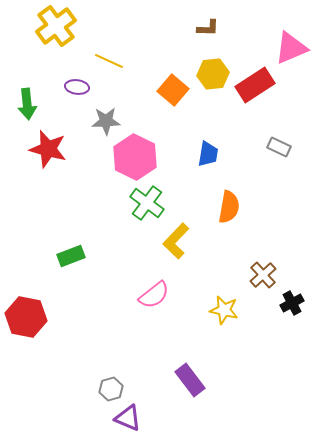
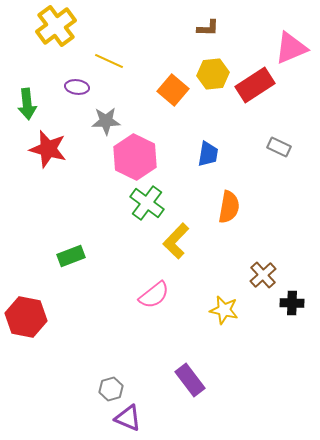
black cross: rotated 30 degrees clockwise
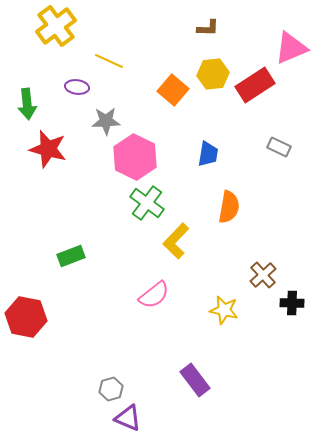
purple rectangle: moved 5 px right
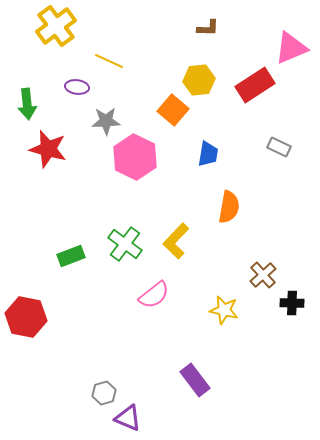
yellow hexagon: moved 14 px left, 6 px down
orange square: moved 20 px down
green cross: moved 22 px left, 41 px down
gray hexagon: moved 7 px left, 4 px down
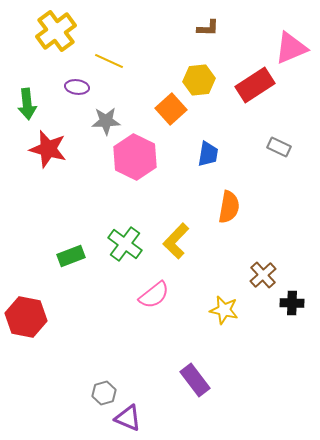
yellow cross: moved 5 px down
orange square: moved 2 px left, 1 px up; rotated 8 degrees clockwise
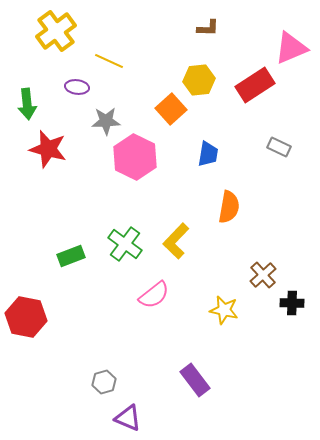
gray hexagon: moved 11 px up
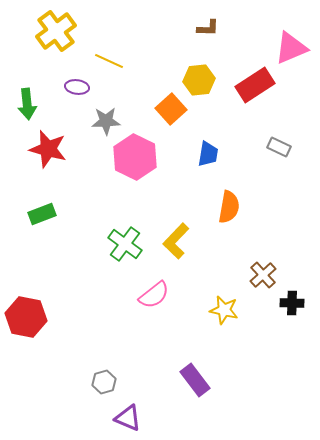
green rectangle: moved 29 px left, 42 px up
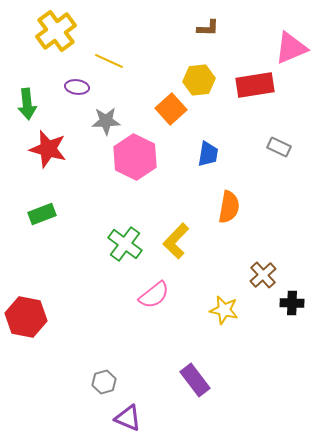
red rectangle: rotated 24 degrees clockwise
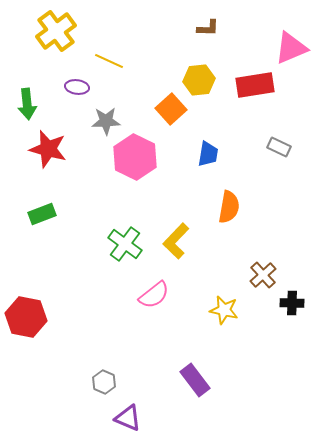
gray hexagon: rotated 20 degrees counterclockwise
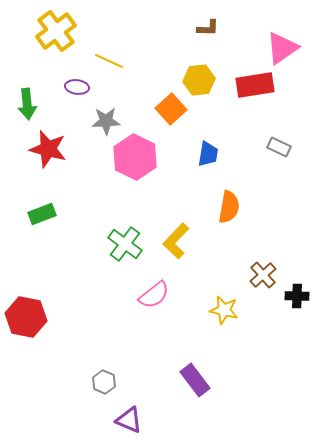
pink triangle: moved 9 px left; rotated 12 degrees counterclockwise
black cross: moved 5 px right, 7 px up
purple triangle: moved 1 px right, 2 px down
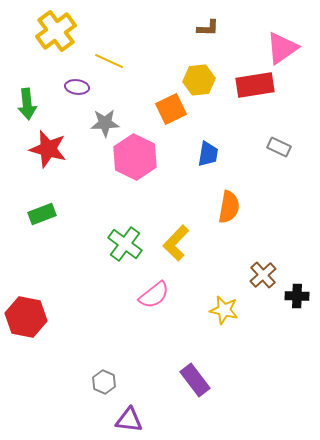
orange square: rotated 16 degrees clockwise
gray star: moved 1 px left, 2 px down
yellow L-shape: moved 2 px down
purple triangle: rotated 16 degrees counterclockwise
